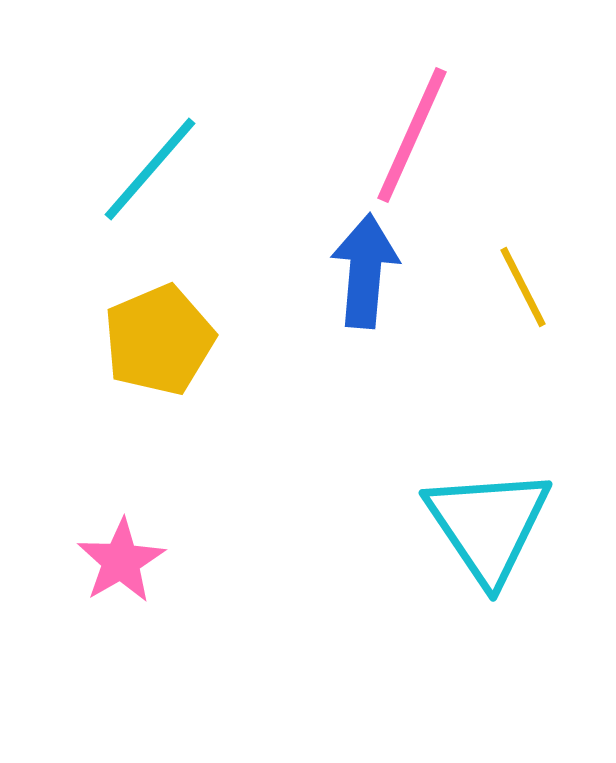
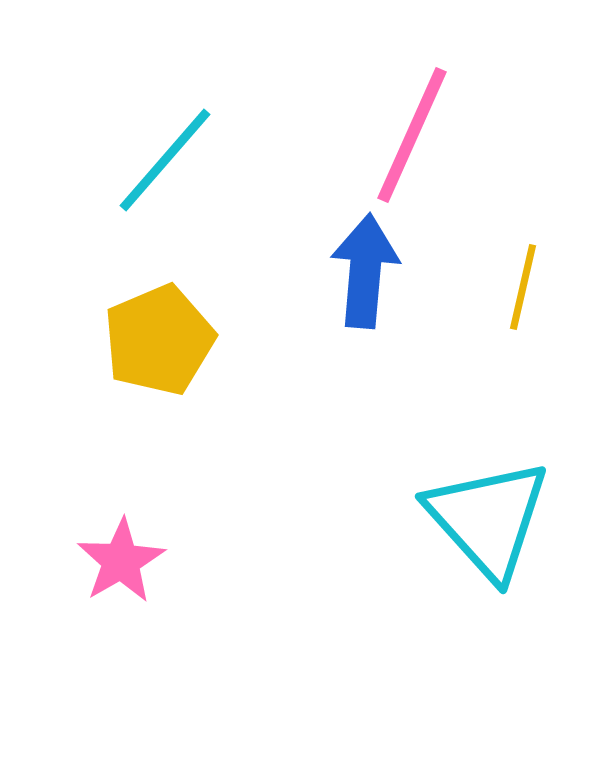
cyan line: moved 15 px right, 9 px up
yellow line: rotated 40 degrees clockwise
cyan triangle: moved 6 px up; rotated 8 degrees counterclockwise
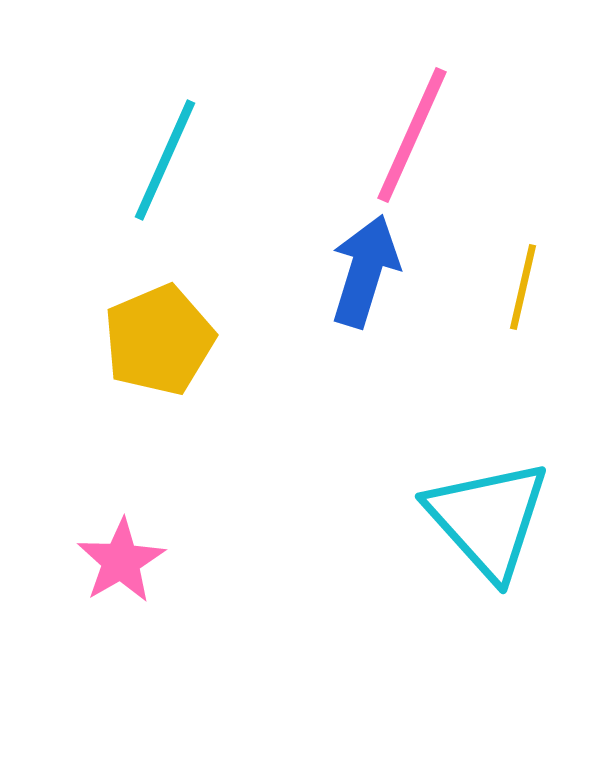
cyan line: rotated 17 degrees counterclockwise
blue arrow: rotated 12 degrees clockwise
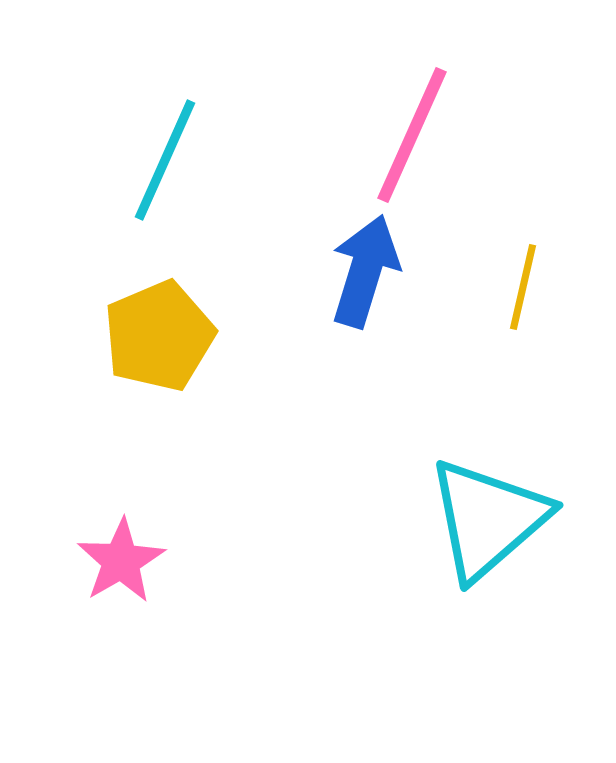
yellow pentagon: moved 4 px up
cyan triangle: rotated 31 degrees clockwise
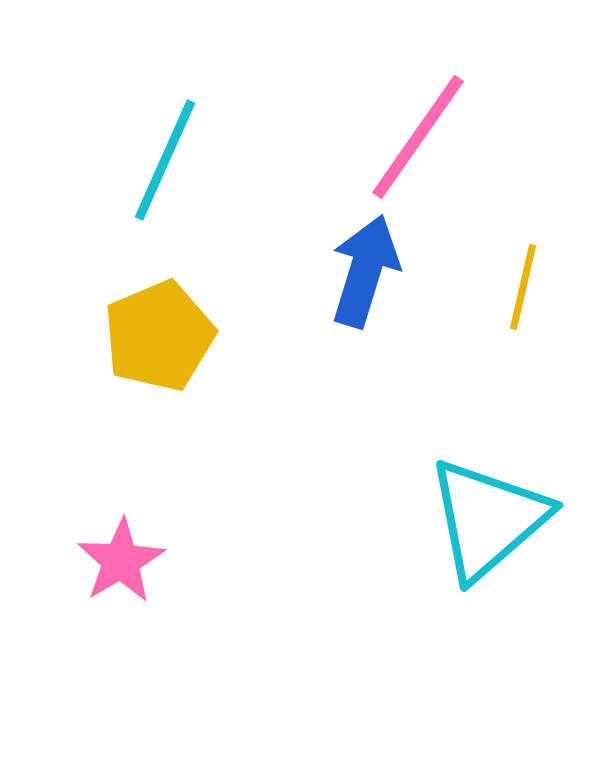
pink line: moved 6 px right, 2 px down; rotated 11 degrees clockwise
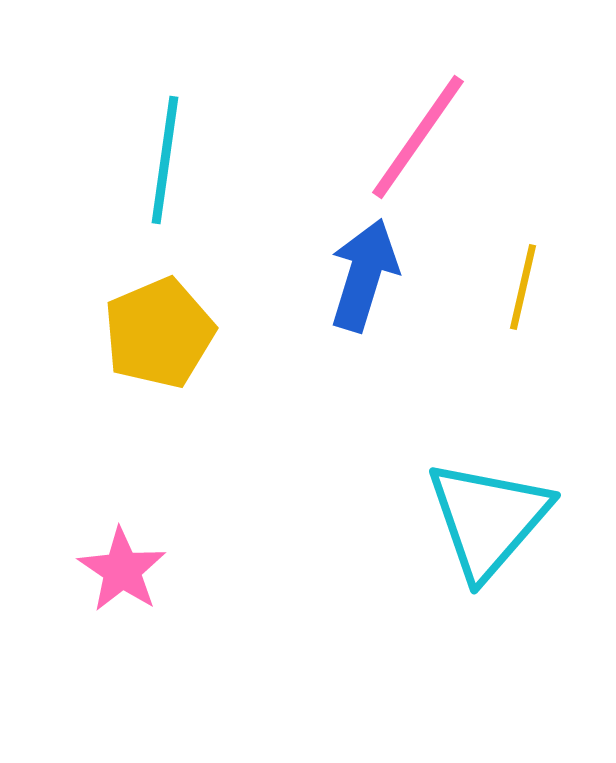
cyan line: rotated 16 degrees counterclockwise
blue arrow: moved 1 px left, 4 px down
yellow pentagon: moved 3 px up
cyan triangle: rotated 8 degrees counterclockwise
pink star: moved 1 px right, 9 px down; rotated 8 degrees counterclockwise
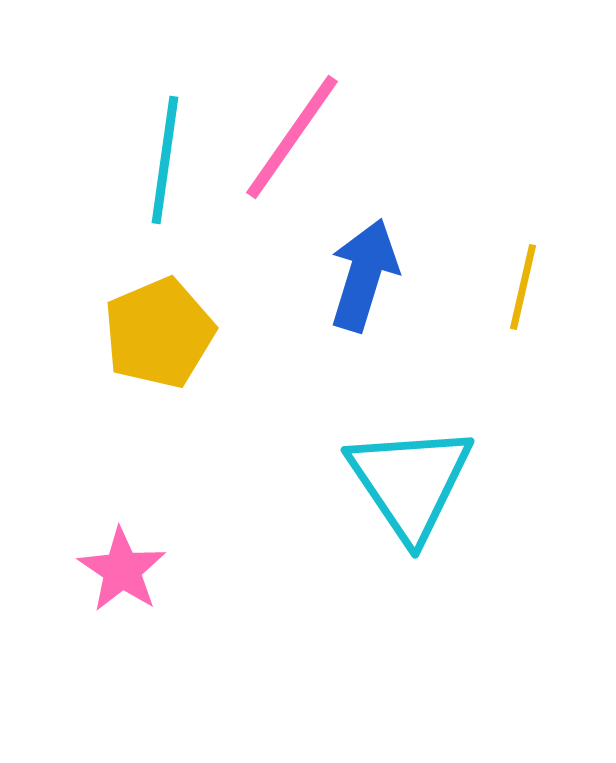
pink line: moved 126 px left
cyan triangle: moved 78 px left, 37 px up; rotated 15 degrees counterclockwise
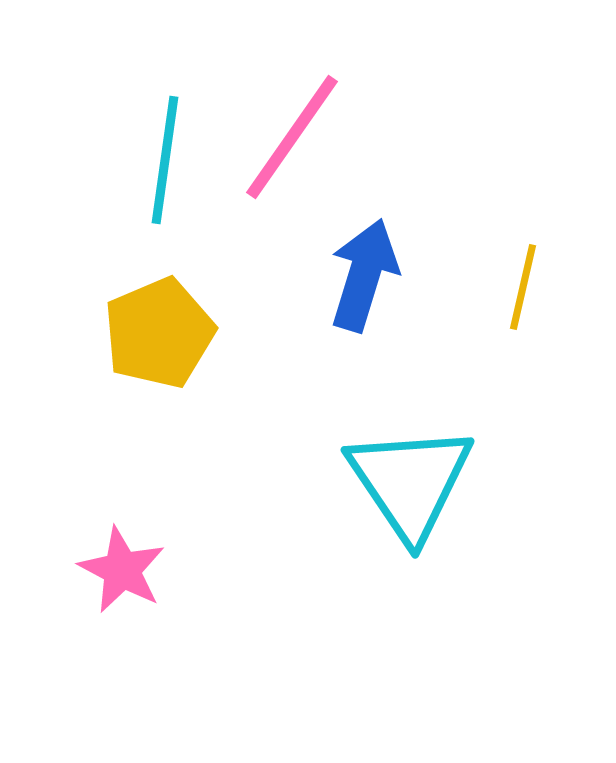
pink star: rotated 6 degrees counterclockwise
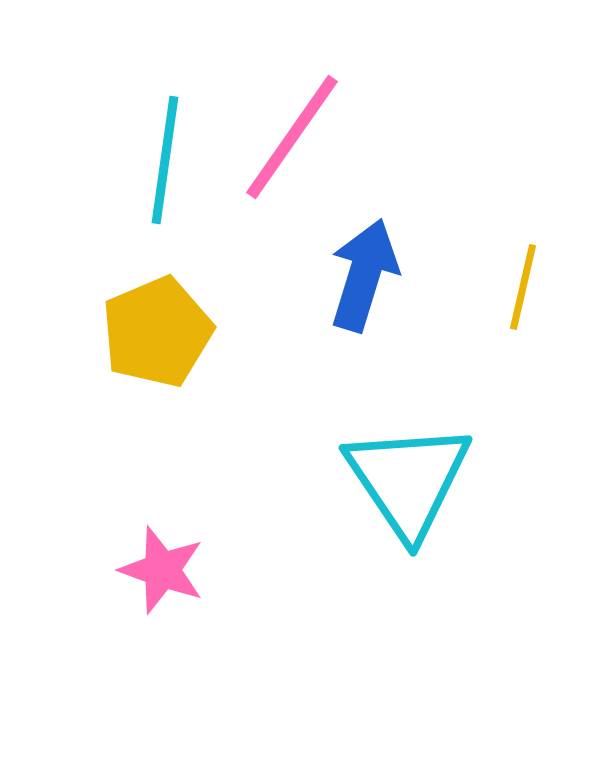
yellow pentagon: moved 2 px left, 1 px up
cyan triangle: moved 2 px left, 2 px up
pink star: moved 40 px right; rotated 8 degrees counterclockwise
